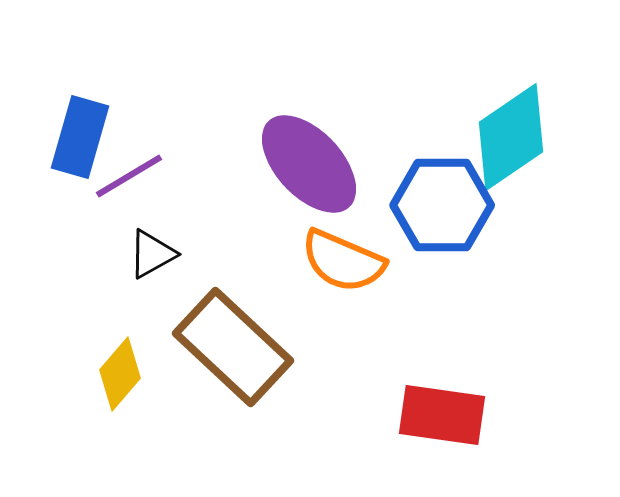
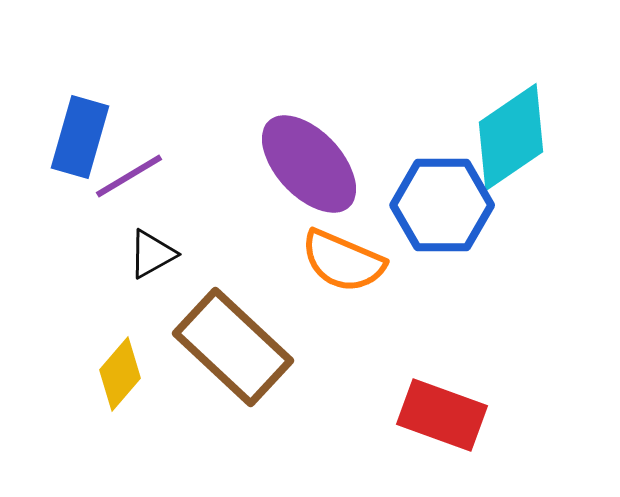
red rectangle: rotated 12 degrees clockwise
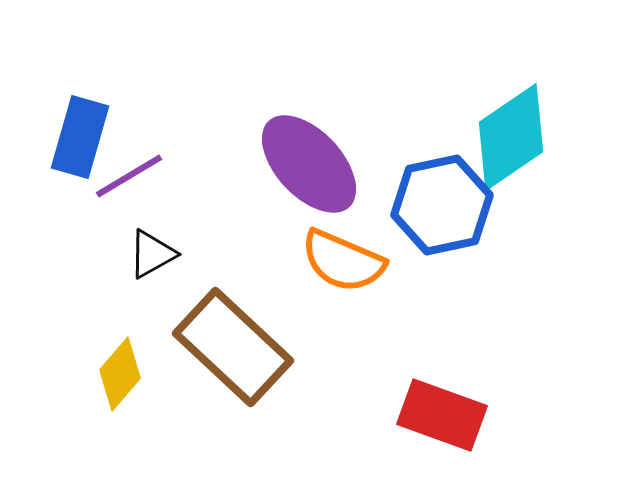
blue hexagon: rotated 12 degrees counterclockwise
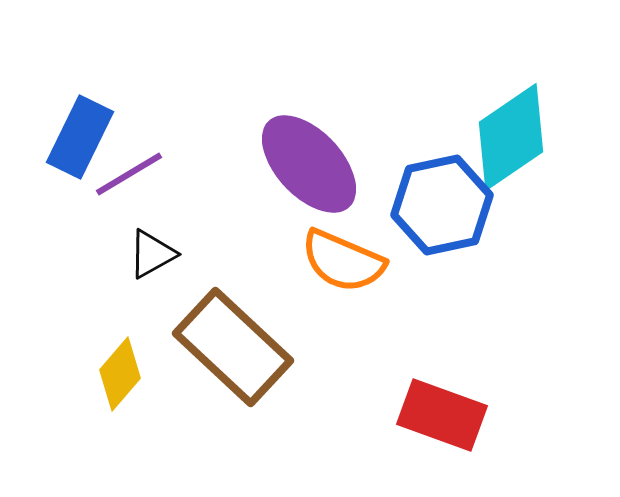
blue rectangle: rotated 10 degrees clockwise
purple line: moved 2 px up
